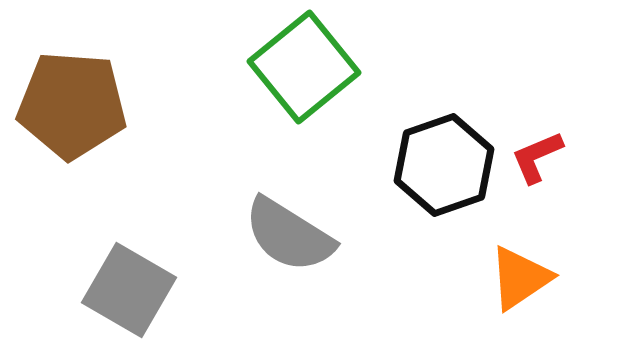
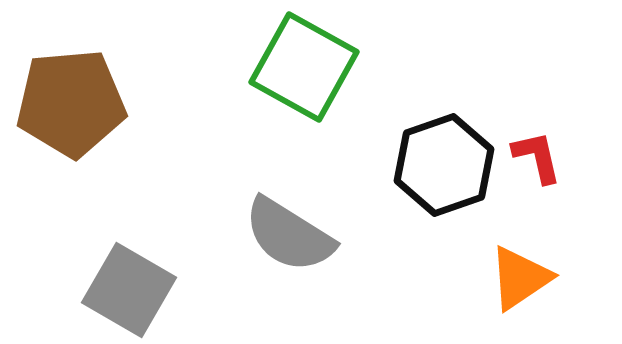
green square: rotated 22 degrees counterclockwise
brown pentagon: moved 1 px left, 2 px up; rotated 9 degrees counterclockwise
red L-shape: rotated 100 degrees clockwise
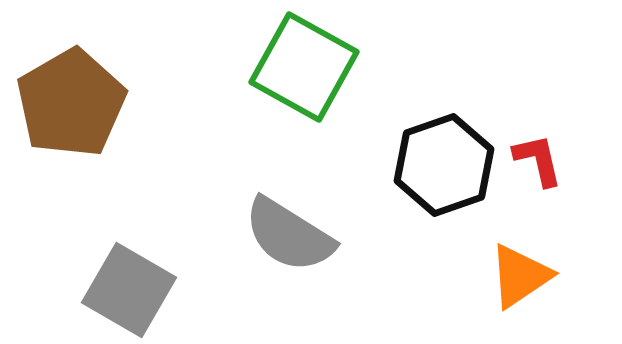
brown pentagon: rotated 25 degrees counterclockwise
red L-shape: moved 1 px right, 3 px down
orange triangle: moved 2 px up
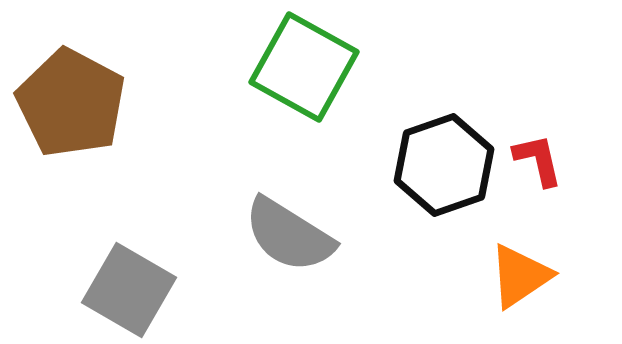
brown pentagon: rotated 14 degrees counterclockwise
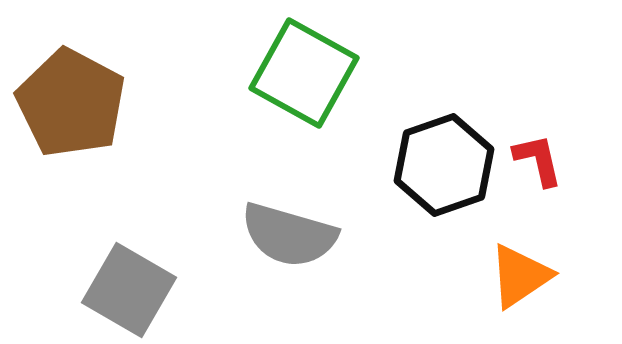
green square: moved 6 px down
gray semicircle: rotated 16 degrees counterclockwise
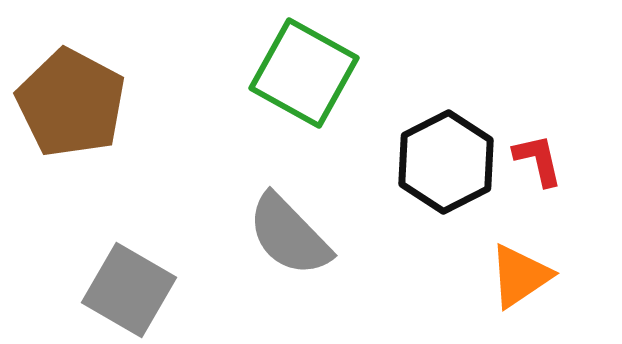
black hexagon: moved 2 px right, 3 px up; rotated 8 degrees counterclockwise
gray semicircle: rotated 30 degrees clockwise
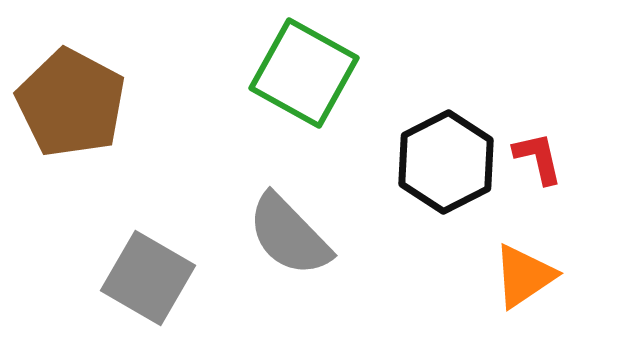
red L-shape: moved 2 px up
orange triangle: moved 4 px right
gray square: moved 19 px right, 12 px up
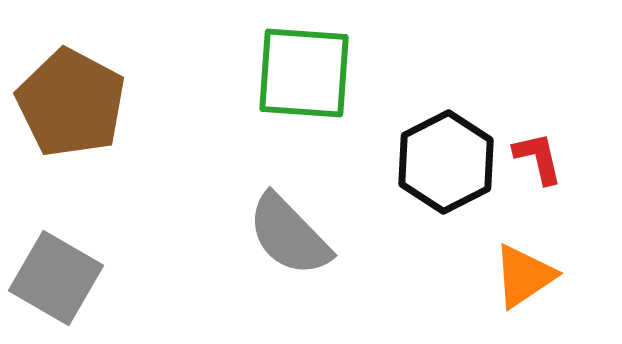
green square: rotated 25 degrees counterclockwise
gray square: moved 92 px left
